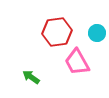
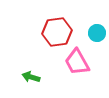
green arrow: rotated 18 degrees counterclockwise
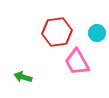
green arrow: moved 8 px left
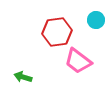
cyan circle: moved 1 px left, 13 px up
pink trapezoid: moved 1 px right, 1 px up; rotated 24 degrees counterclockwise
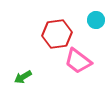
red hexagon: moved 2 px down
green arrow: rotated 48 degrees counterclockwise
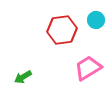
red hexagon: moved 5 px right, 4 px up
pink trapezoid: moved 10 px right, 7 px down; rotated 112 degrees clockwise
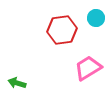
cyan circle: moved 2 px up
green arrow: moved 6 px left, 6 px down; rotated 48 degrees clockwise
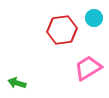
cyan circle: moved 2 px left
